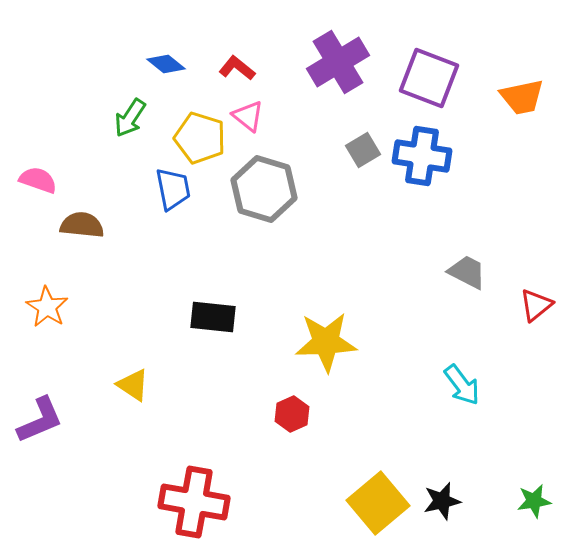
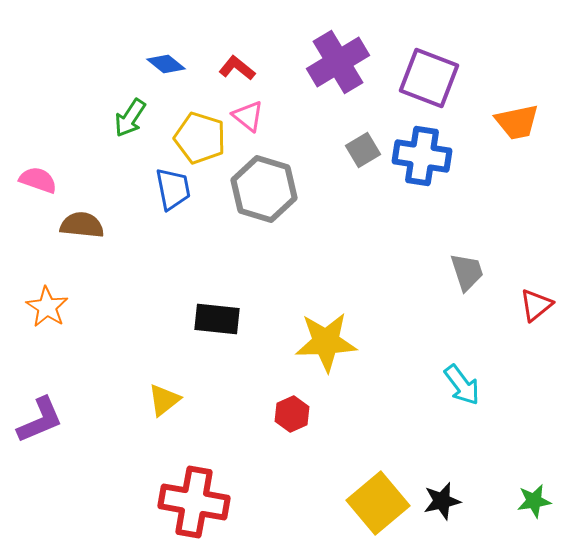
orange trapezoid: moved 5 px left, 25 px down
gray trapezoid: rotated 45 degrees clockwise
black rectangle: moved 4 px right, 2 px down
yellow triangle: moved 31 px right, 15 px down; rotated 48 degrees clockwise
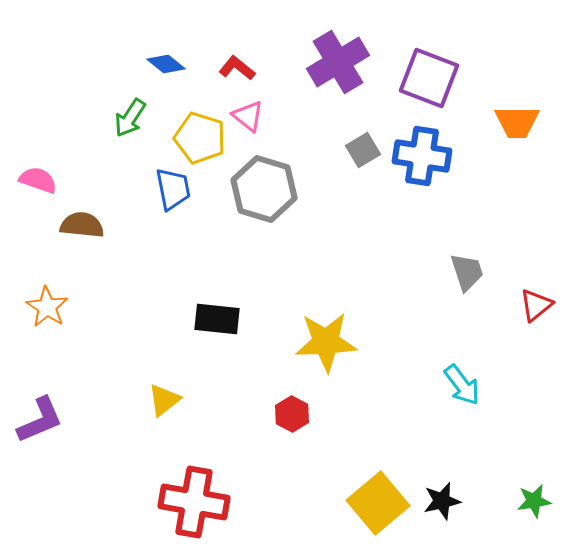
orange trapezoid: rotated 12 degrees clockwise
red hexagon: rotated 8 degrees counterclockwise
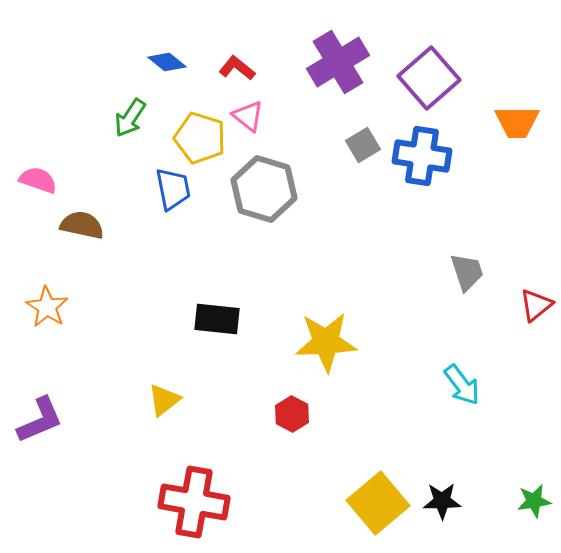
blue diamond: moved 1 px right, 2 px up
purple square: rotated 28 degrees clockwise
gray square: moved 5 px up
brown semicircle: rotated 6 degrees clockwise
black star: rotated 12 degrees clockwise
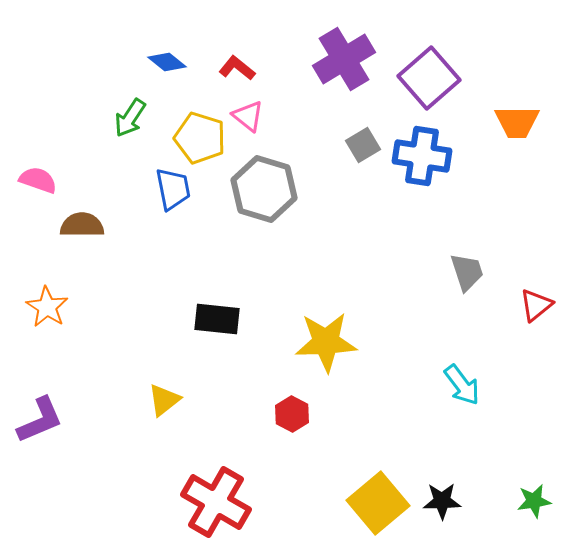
purple cross: moved 6 px right, 3 px up
brown semicircle: rotated 12 degrees counterclockwise
red cross: moved 22 px right; rotated 20 degrees clockwise
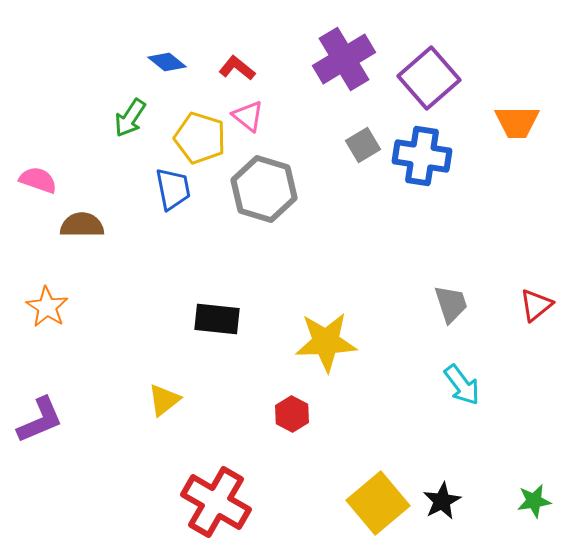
gray trapezoid: moved 16 px left, 32 px down
black star: rotated 27 degrees counterclockwise
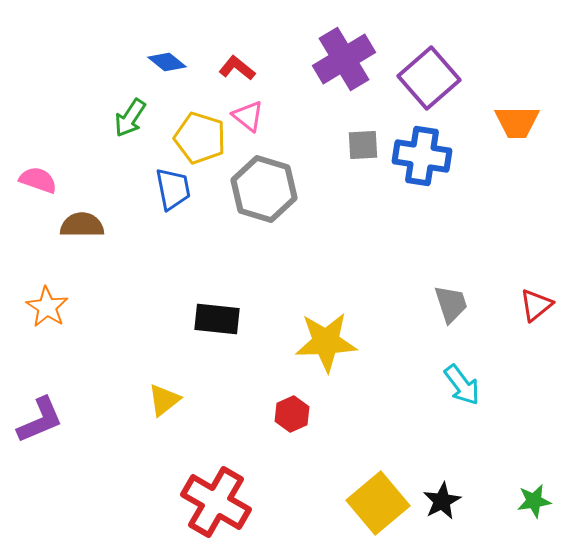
gray square: rotated 28 degrees clockwise
red hexagon: rotated 8 degrees clockwise
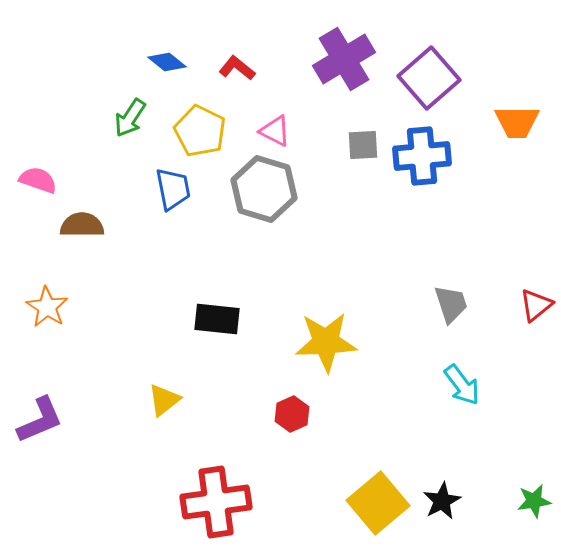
pink triangle: moved 27 px right, 15 px down; rotated 12 degrees counterclockwise
yellow pentagon: moved 7 px up; rotated 9 degrees clockwise
blue cross: rotated 14 degrees counterclockwise
red cross: rotated 38 degrees counterclockwise
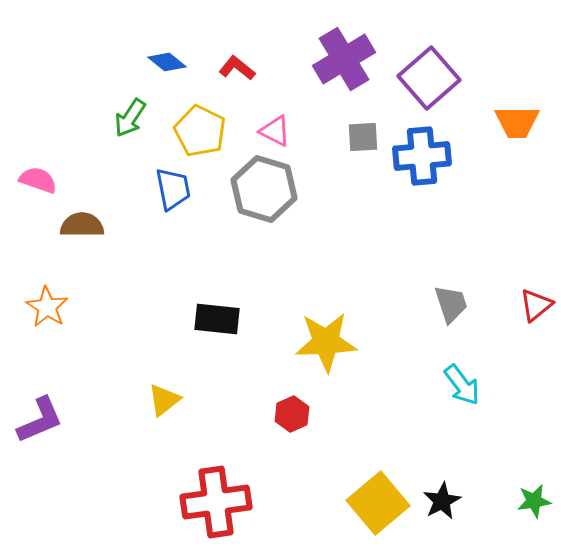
gray square: moved 8 px up
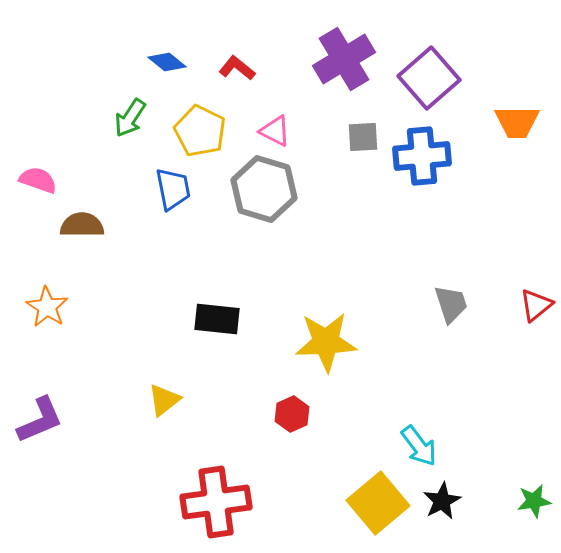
cyan arrow: moved 43 px left, 61 px down
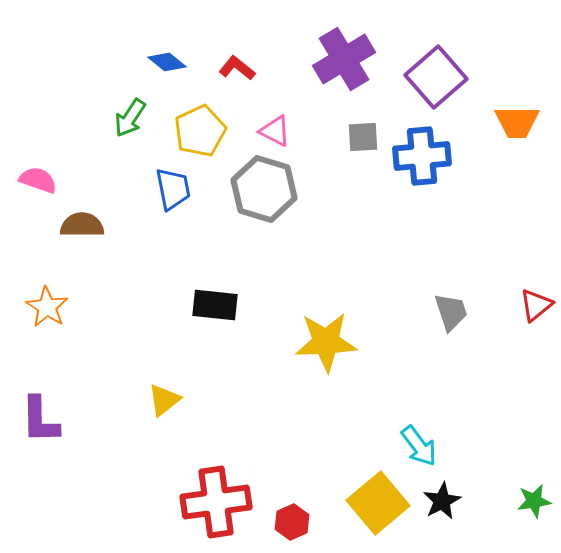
purple square: moved 7 px right, 1 px up
yellow pentagon: rotated 21 degrees clockwise
gray trapezoid: moved 8 px down
black rectangle: moved 2 px left, 14 px up
red hexagon: moved 108 px down
purple L-shape: rotated 112 degrees clockwise
